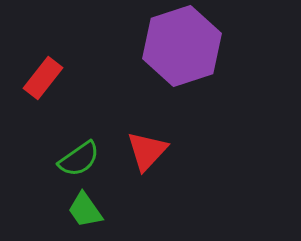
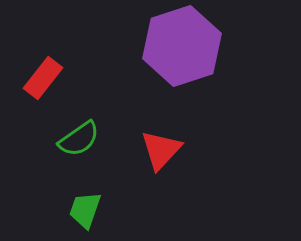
red triangle: moved 14 px right, 1 px up
green semicircle: moved 20 px up
green trapezoid: rotated 54 degrees clockwise
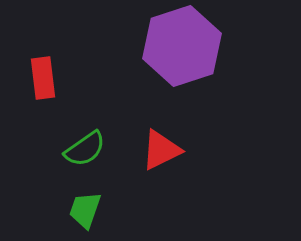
red rectangle: rotated 45 degrees counterclockwise
green semicircle: moved 6 px right, 10 px down
red triangle: rotated 21 degrees clockwise
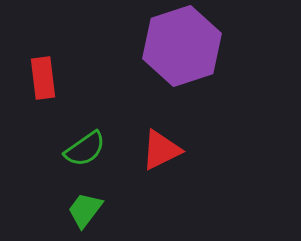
green trapezoid: rotated 18 degrees clockwise
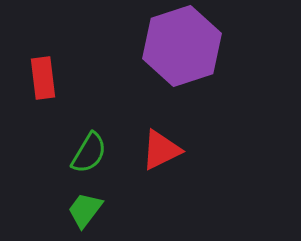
green semicircle: moved 4 px right, 4 px down; rotated 24 degrees counterclockwise
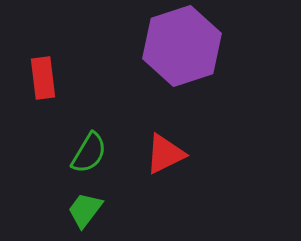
red triangle: moved 4 px right, 4 px down
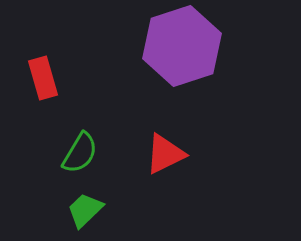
red rectangle: rotated 9 degrees counterclockwise
green semicircle: moved 9 px left
green trapezoid: rotated 9 degrees clockwise
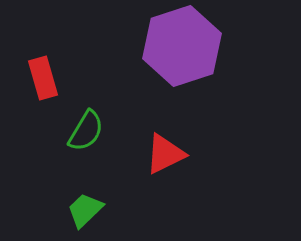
green semicircle: moved 6 px right, 22 px up
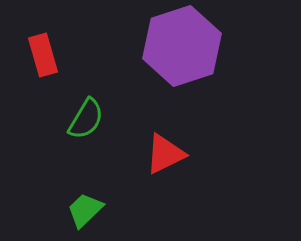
red rectangle: moved 23 px up
green semicircle: moved 12 px up
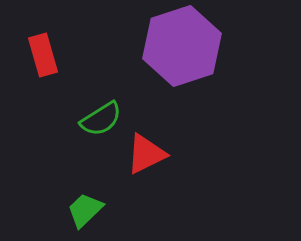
green semicircle: moved 15 px right; rotated 27 degrees clockwise
red triangle: moved 19 px left
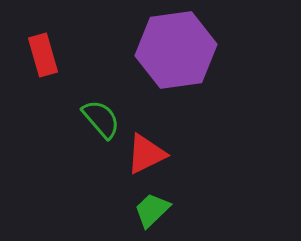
purple hexagon: moved 6 px left, 4 px down; rotated 10 degrees clockwise
green semicircle: rotated 99 degrees counterclockwise
green trapezoid: moved 67 px right
